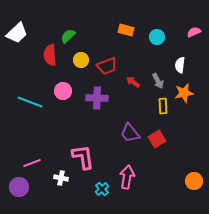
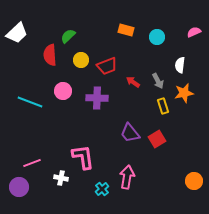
yellow rectangle: rotated 14 degrees counterclockwise
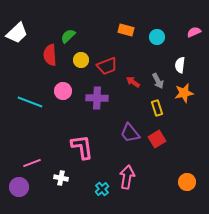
yellow rectangle: moved 6 px left, 2 px down
pink L-shape: moved 1 px left, 10 px up
orange circle: moved 7 px left, 1 px down
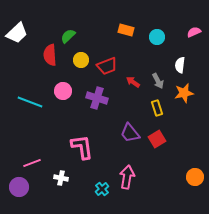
purple cross: rotated 15 degrees clockwise
orange circle: moved 8 px right, 5 px up
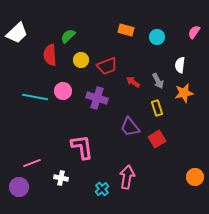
pink semicircle: rotated 32 degrees counterclockwise
cyan line: moved 5 px right, 5 px up; rotated 10 degrees counterclockwise
purple trapezoid: moved 6 px up
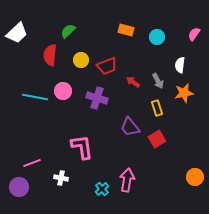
pink semicircle: moved 2 px down
green semicircle: moved 5 px up
red semicircle: rotated 10 degrees clockwise
pink arrow: moved 3 px down
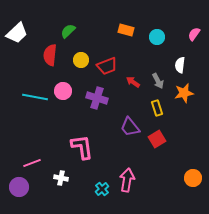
orange circle: moved 2 px left, 1 px down
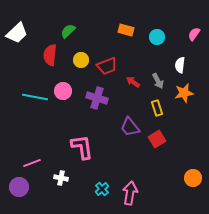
pink arrow: moved 3 px right, 13 px down
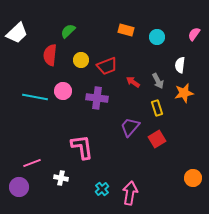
purple cross: rotated 10 degrees counterclockwise
purple trapezoid: rotated 80 degrees clockwise
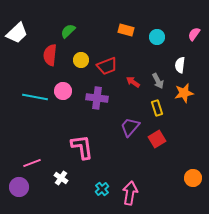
white cross: rotated 24 degrees clockwise
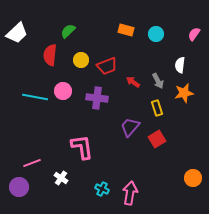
cyan circle: moved 1 px left, 3 px up
cyan cross: rotated 24 degrees counterclockwise
